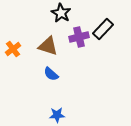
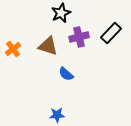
black star: rotated 18 degrees clockwise
black rectangle: moved 8 px right, 4 px down
blue semicircle: moved 15 px right
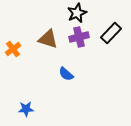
black star: moved 16 px right
brown triangle: moved 7 px up
blue star: moved 31 px left, 6 px up
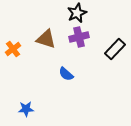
black rectangle: moved 4 px right, 16 px down
brown triangle: moved 2 px left
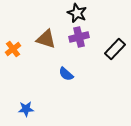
black star: rotated 24 degrees counterclockwise
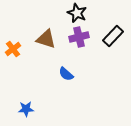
black rectangle: moved 2 px left, 13 px up
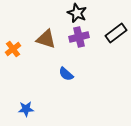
black rectangle: moved 3 px right, 3 px up; rotated 10 degrees clockwise
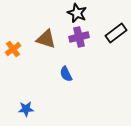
blue semicircle: rotated 21 degrees clockwise
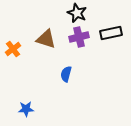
black rectangle: moved 5 px left; rotated 25 degrees clockwise
blue semicircle: rotated 42 degrees clockwise
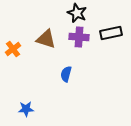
purple cross: rotated 18 degrees clockwise
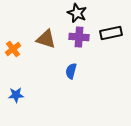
blue semicircle: moved 5 px right, 3 px up
blue star: moved 10 px left, 14 px up
